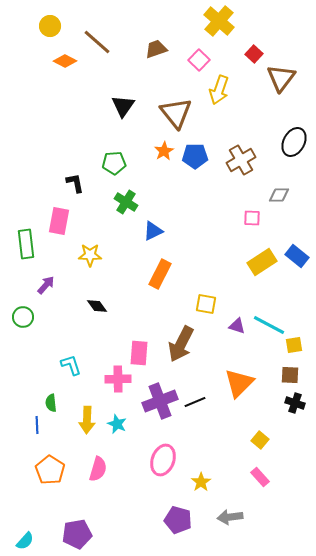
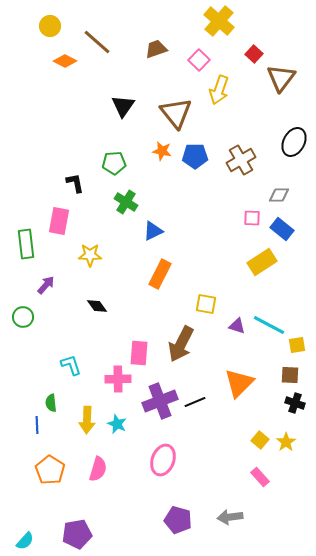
orange star at (164, 151): moved 2 px left; rotated 30 degrees counterclockwise
blue rectangle at (297, 256): moved 15 px left, 27 px up
yellow square at (294, 345): moved 3 px right
yellow star at (201, 482): moved 85 px right, 40 px up
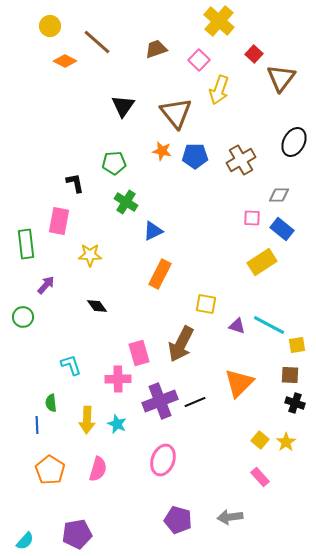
pink rectangle at (139, 353): rotated 20 degrees counterclockwise
